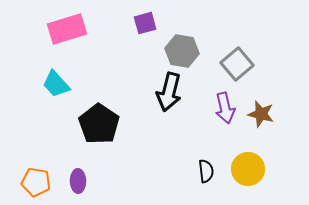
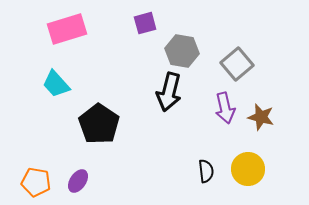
brown star: moved 3 px down
purple ellipse: rotated 35 degrees clockwise
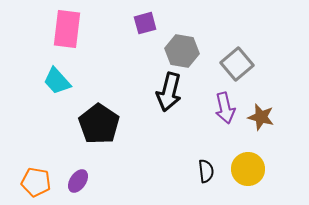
pink rectangle: rotated 66 degrees counterclockwise
cyan trapezoid: moved 1 px right, 3 px up
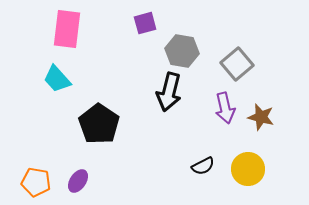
cyan trapezoid: moved 2 px up
black semicircle: moved 3 px left, 5 px up; rotated 70 degrees clockwise
